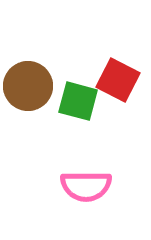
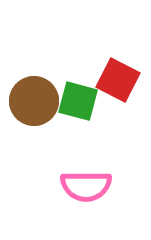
brown circle: moved 6 px right, 15 px down
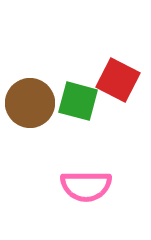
brown circle: moved 4 px left, 2 px down
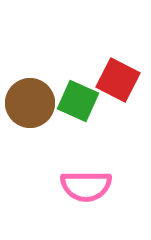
green square: rotated 9 degrees clockwise
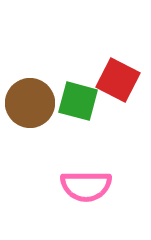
green square: rotated 9 degrees counterclockwise
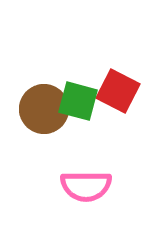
red square: moved 11 px down
brown circle: moved 14 px right, 6 px down
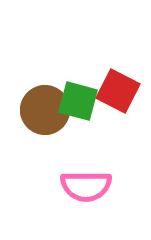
brown circle: moved 1 px right, 1 px down
